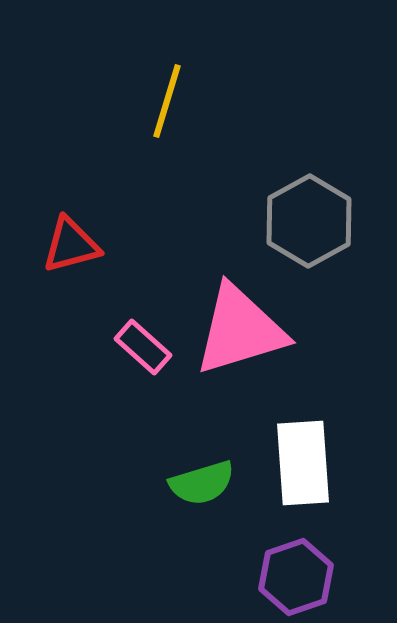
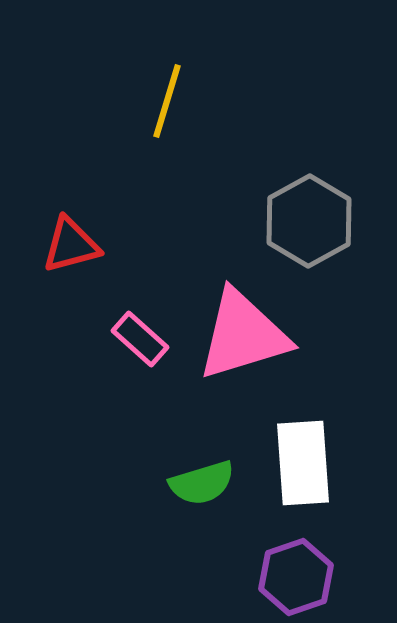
pink triangle: moved 3 px right, 5 px down
pink rectangle: moved 3 px left, 8 px up
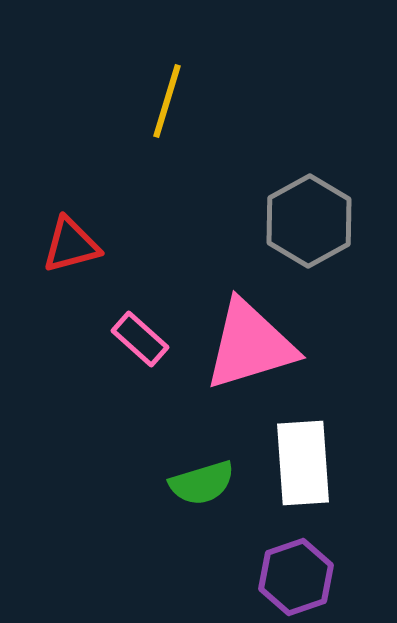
pink triangle: moved 7 px right, 10 px down
